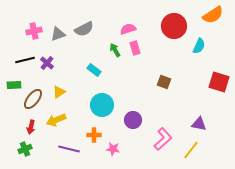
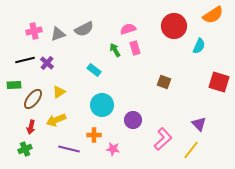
purple triangle: rotated 35 degrees clockwise
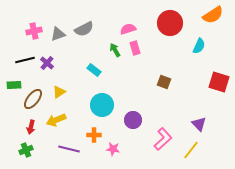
red circle: moved 4 px left, 3 px up
green cross: moved 1 px right, 1 px down
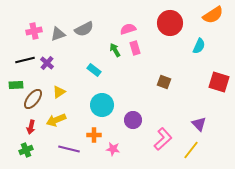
green rectangle: moved 2 px right
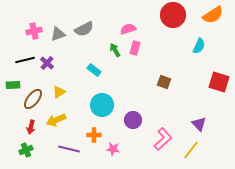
red circle: moved 3 px right, 8 px up
pink rectangle: rotated 32 degrees clockwise
green rectangle: moved 3 px left
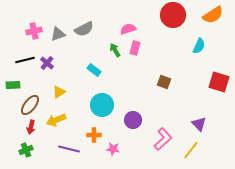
brown ellipse: moved 3 px left, 6 px down
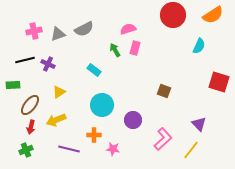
purple cross: moved 1 px right, 1 px down; rotated 16 degrees counterclockwise
brown square: moved 9 px down
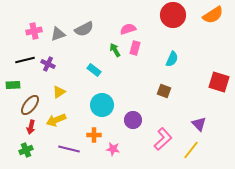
cyan semicircle: moved 27 px left, 13 px down
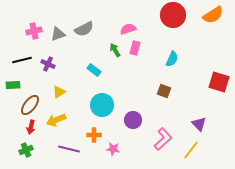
black line: moved 3 px left
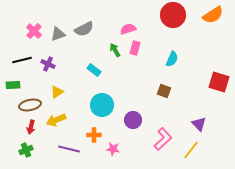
pink cross: rotated 35 degrees counterclockwise
yellow triangle: moved 2 px left
brown ellipse: rotated 40 degrees clockwise
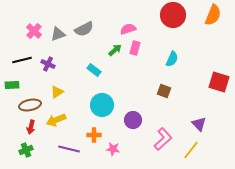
orange semicircle: rotated 35 degrees counterclockwise
green arrow: rotated 80 degrees clockwise
green rectangle: moved 1 px left
